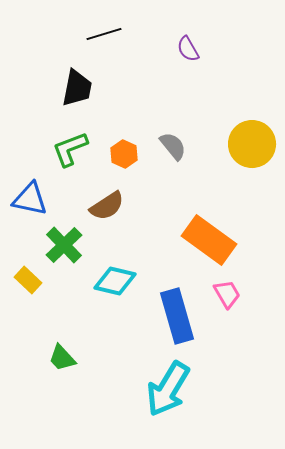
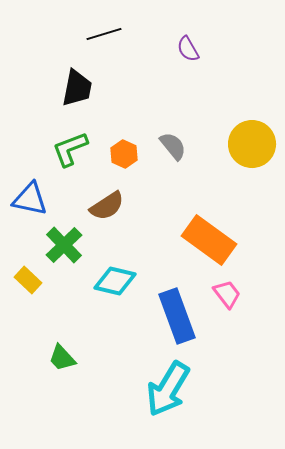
pink trapezoid: rotated 8 degrees counterclockwise
blue rectangle: rotated 4 degrees counterclockwise
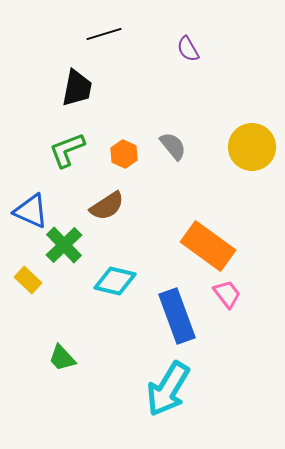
yellow circle: moved 3 px down
green L-shape: moved 3 px left, 1 px down
blue triangle: moved 1 px right, 12 px down; rotated 12 degrees clockwise
orange rectangle: moved 1 px left, 6 px down
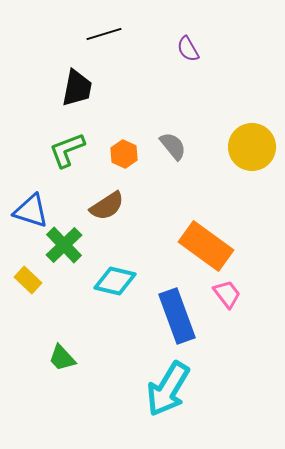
blue triangle: rotated 6 degrees counterclockwise
orange rectangle: moved 2 px left
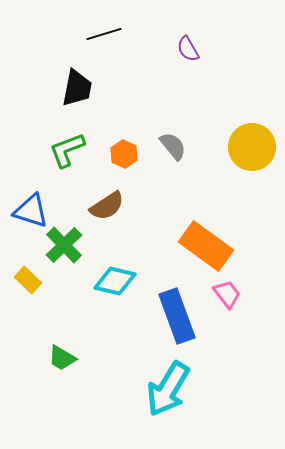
green trapezoid: rotated 16 degrees counterclockwise
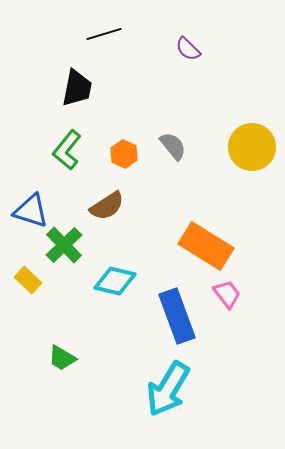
purple semicircle: rotated 16 degrees counterclockwise
green L-shape: rotated 30 degrees counterclockwise
orange rectangle: rotated 4 degrees counterclockwise
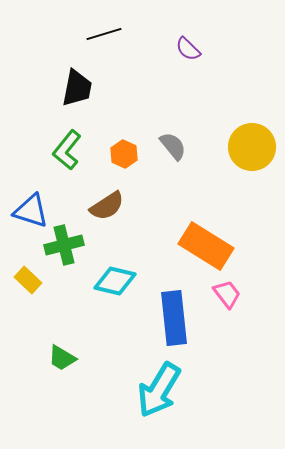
green cross: rotated 30 degrees clockwise
blue rectangle: moved 3 px left, 2 px down; rotated 14 degrees clockwise
cyan arrow: moved 9 px left, 1 px down
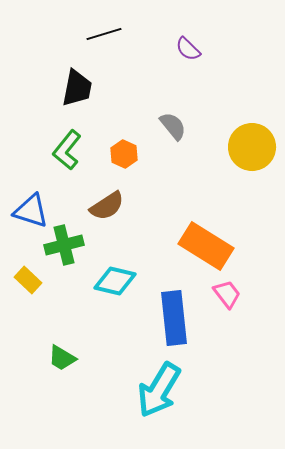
gray semicircle: moved 20 px up
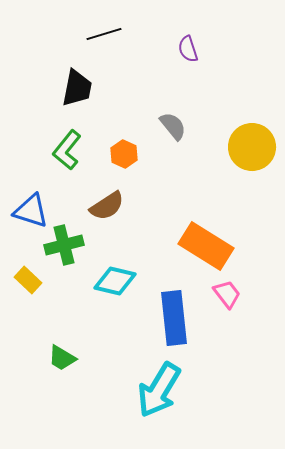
purple semicircle: rotated 28 degrees clockwise
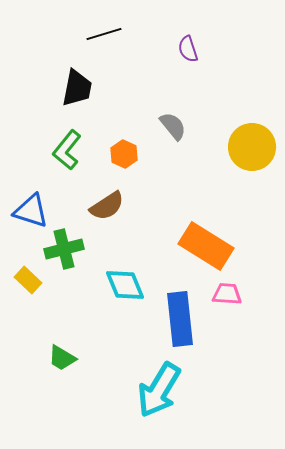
green cross: moved 4 px down
cyan diamond: moved 10 px right, 4 px down; rotated 54 degrees clockwise
pink trapezoid: rotated 48 degrees counterclockwise
blue rectangle: moved 6 px right, 1 px down
